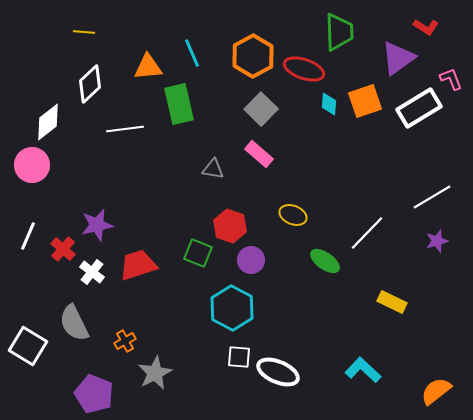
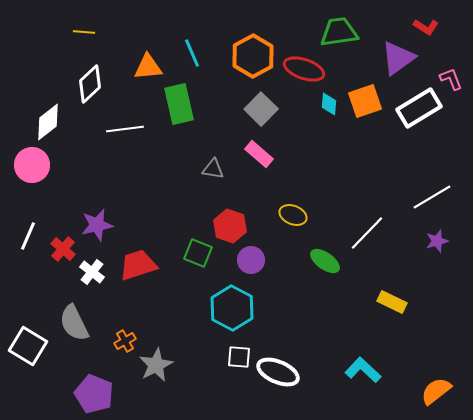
green trapezoid at (339, 32): rotated 96 degrees counterclockwise
gray star at (155, 373): moved 1 px right, 8 px up
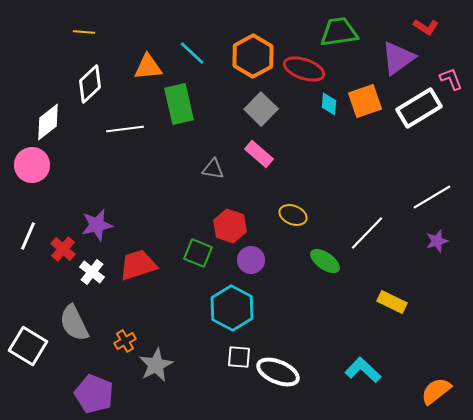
cyan line at (192, 53): rotated 24 degrees counterclockwise
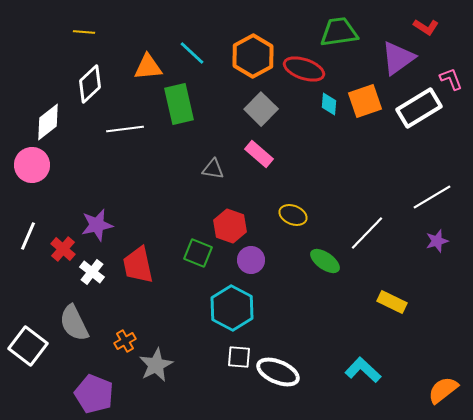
red trapezoid at (138, 265): rotated 84 degrees counterclockwise
white square at (28, 346): rotated 6 degrees clockwise
orange semicircle at (436, 391): moved 7 px right, 1 px up
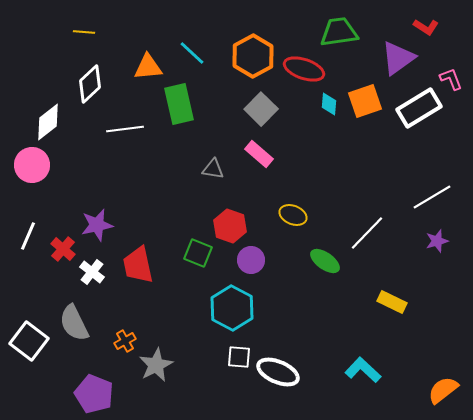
white square at (28, 346): moved 1 px right, 5 px up
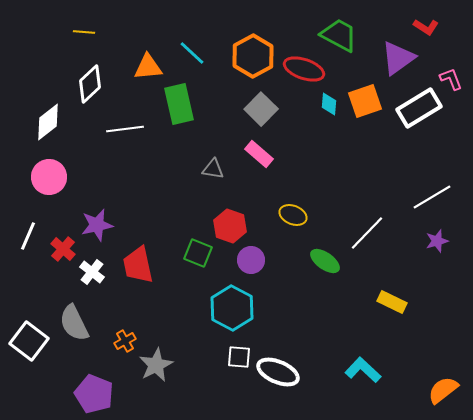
green trapezoid at (339, 32): moved 3 px down; rotated 36 degrees clockwise
pink circle at (32, 165): moved 17 px right, 12 px down
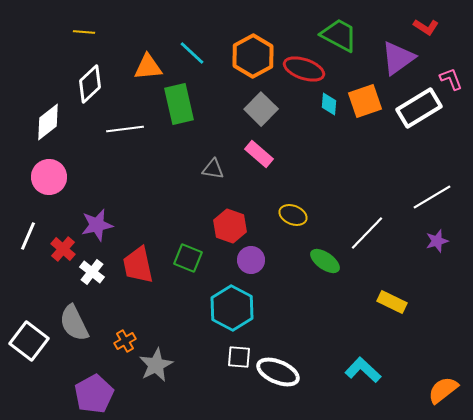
green square at (198, 253): moved 10 px left, 5 px down
purple pentagon at (94, 394): rotated 21 degrees clockwise
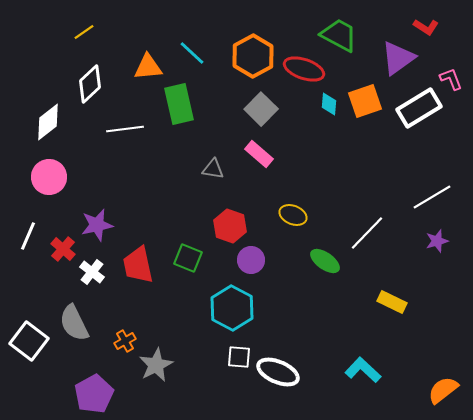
yellow line at (84, 32): rotated 40 degrees counterclockwise
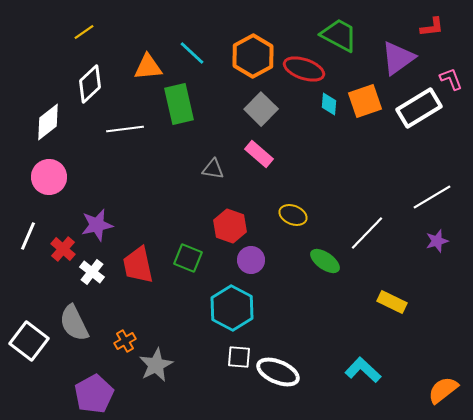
red L-shape at (426, 27): moved 6 px right; rotated 40 degrees counterclockwise
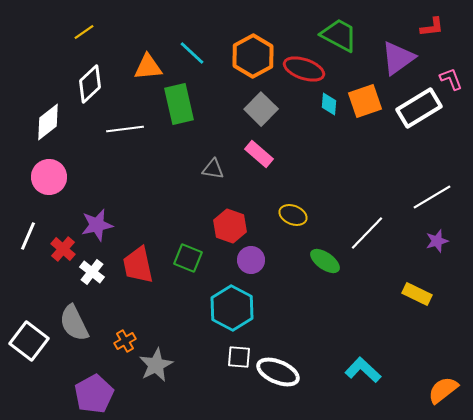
yellow rectangle at (392, 302): moved 25 px right, 8 px up
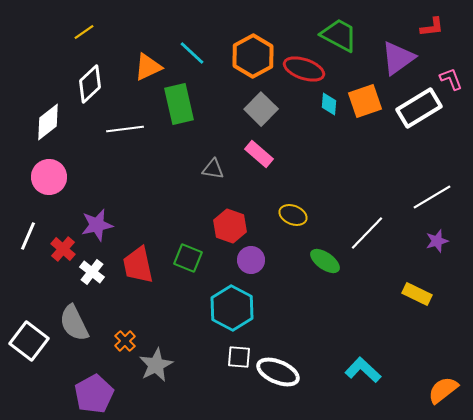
orange triangle at (148, 67): rotated 20 degrees counterclockwise
orange cross at (125, 341): rotated 15 degrees counterclockwise
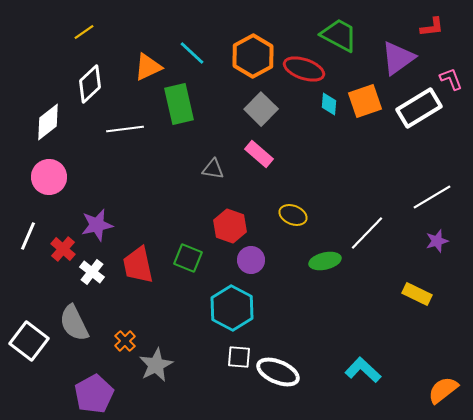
green ellipse at (325, 261): rotated 48 degrees counterclockwise
